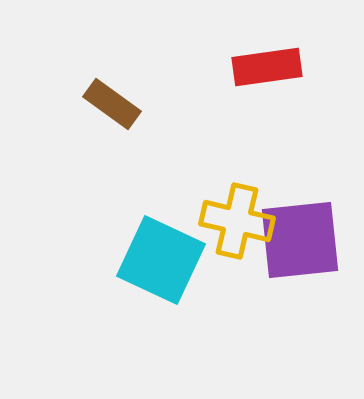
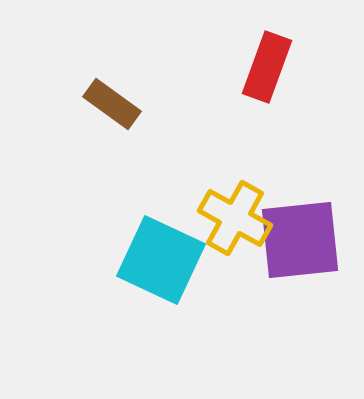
red rectangle: rotated 62 degrees counterclockwise
yellow cross: moved 2 px left, 3 px up; rotated 16 degrees clockwise
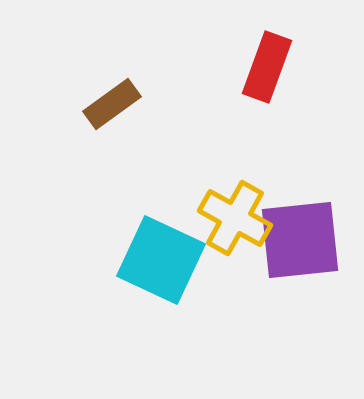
brown rectangle: rotated 72 degrees counterclockwise
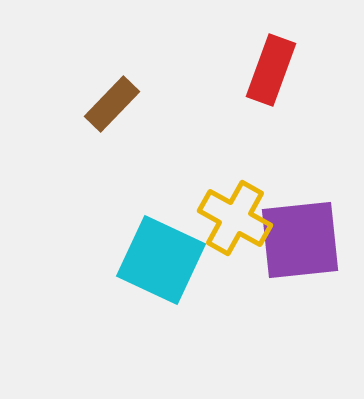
red rectangle: moved 4 px right, 3 px down
brown rectangle: rotated 10 degrees counterclockwise
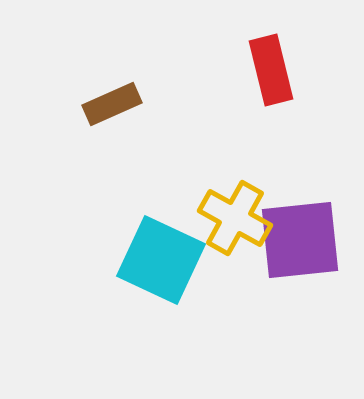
red rectangle: rotated 34 degrees counterclockwise
brown rectangle: rotated 22 degrees clockwise
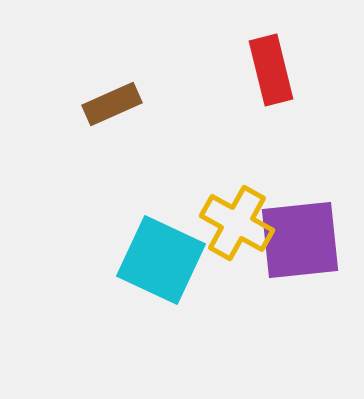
yellow cross: moved 2 px right, 5 px down
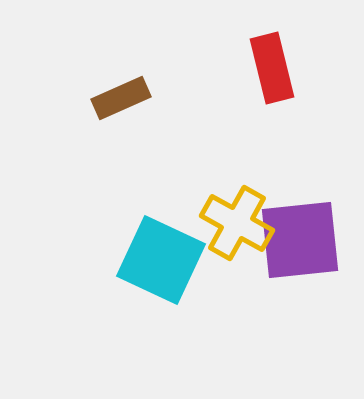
red rectangle: moved 1 px right, 2 px up
brown rectangle: moved 9 px right, 6 px up
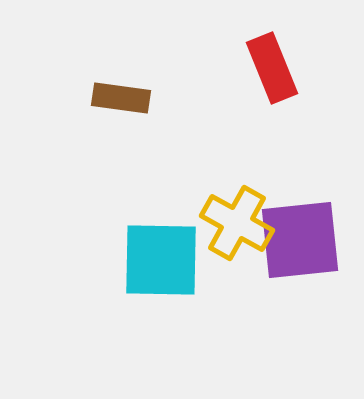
red rectangle: rotated 8 degrees counterclockwise
brown rectangle: rotated 32 degrees clockwise
cyan square: rotated 24 degrees counterclockwise
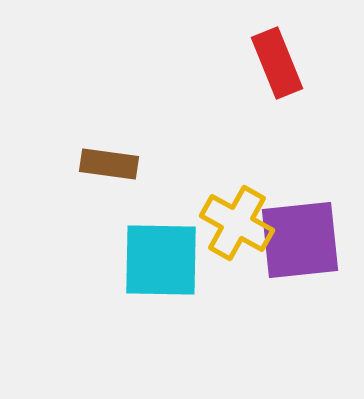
red rectangle: moved 5 px right, 5 px up
brown rectangle: moved 12 px left, 66 px down
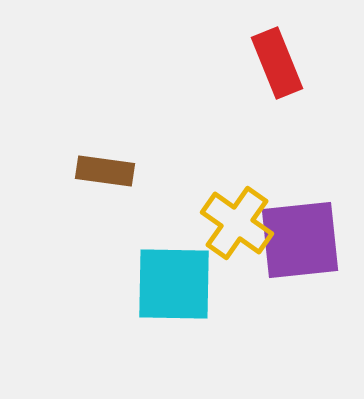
brown rectangle: moved 4 px left, 7 px down
yellow cross: rotated 6 degrees clockwise
cyan square: moved 13 px right, 24 px down
